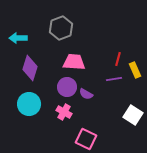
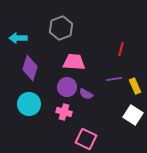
red line: moved 3 px right, 10 px up
yellow rectangle: moved 16 px down
pink cross: rotated 14 degrees counterclockwise
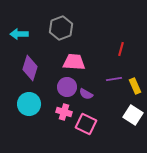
cyan arrow: moved 1 px right, 4 px up
pink square: moved 15 px up
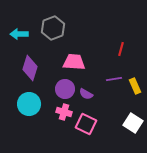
gray hexagon: moved 8 px left
purple circle: moved 2 px left, 2 px down
white square: moved 8 px down
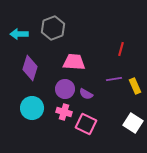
cyan circle: moved 3 px right, 4 px down
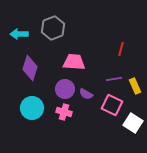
pink square: moved 26 px right, 19 px up
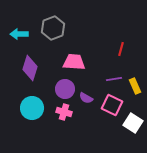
purple semicircle: moved 4 px down
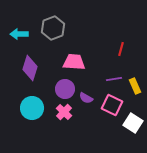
pink cross: rotated 28 degrees clockwise
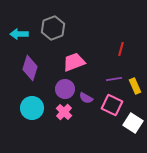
pink trapezoid: rotated 25 degrees counterclockwise
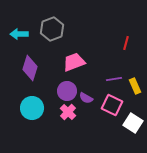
gray hexagon: moved 1 px left, 1 px down
red line: moved 5 px right, 6 px up
purple circle: moved 2 px right, 2 px down
pink cross: moved 4 px right
